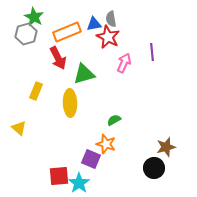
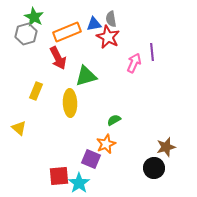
pink arrow: moved 10 px right
green triangle: moved 2 px right, 2 px down
orange star: rotated 30 degrees clockwise
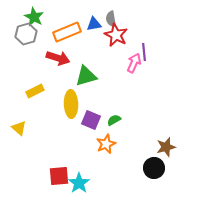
red star: moved 8 px right, 2 px up
purple line: moved 8 px left
red arrow: rotated 45 degrees counterclockwise
yellow rectangle: moved 1 px left; rotated 42 degrees clockwise
yellow ellipse: moved 1 px right, 1 px down
purple square: moved 39 px up
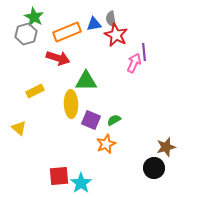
green triangle: moved 5 px down; rotated 15 degrees clockwise
cyan star: moved 2 px right
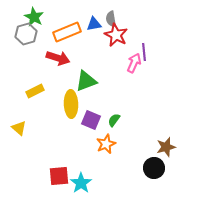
green triangle: rotated 20 degrees counterclockwise
green semicircle: rotated 24 degrees counterclockwise
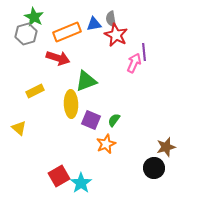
red square: rotated 25 degrees counterclockwise
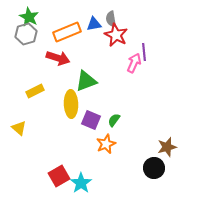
green star: moved 5 px left
brown star: moved 1 px right
